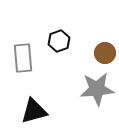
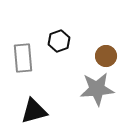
brown circle: moved 1 px right, 3 px down
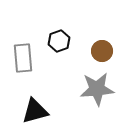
brown circle: moved 4 px left, 5 px up
black triangle: moved 1 px right
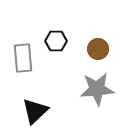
black hexagon: moved 3 px left; rotated 20 degrees clockwise
brown circle: moved 4 px left, 2 px up
black triangle: rotated 28 degrees counterclockwise
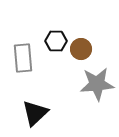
brown circle: moved 17 px left
gray star: moved 5 px up
black triangle: moved 2 px down
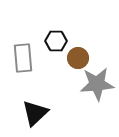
brown circle: moved 3 px left, 9 px down
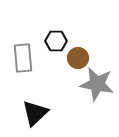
gray star: rotated 16 degrees clockwise
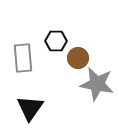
black triangle: moved 5 px left, 5 px up; rotated 12 degrees counterclockwise
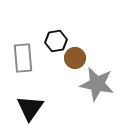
black hexagon: rotated 10 degrees counterclockwise
brown circle: moved 3 px left
